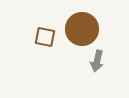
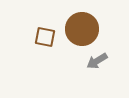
gray arrow: rotated 45 degrees clockwise
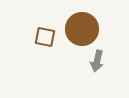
gray arrow: rotated 45 degrees counterclockwise
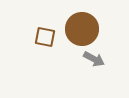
gray arrow: moved 3 px left, 2 px up; rotated 75 degrees counterclockwise
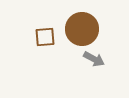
brown square: rotated 15 degrees counterclockwise
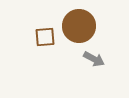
brown circle: moved 3 px left, 3 px up
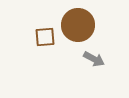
brown circle: moved 1 px left, 1 px up
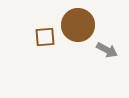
gray arrow: moved 13 px right, 9 px up
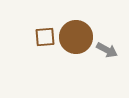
brown circle: moved 2 px left, 12 px down
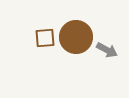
brown square: moved 1 px down
